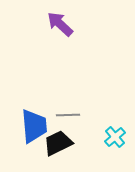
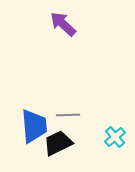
purple arrow: moved 3 px right
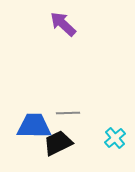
gray line: moved 2 px up
blue trapezoid: rotated 84 degrees counterclockwise
cyan cross: moved 1 px down
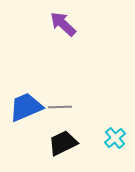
gray line: moved 8 px left, 6 px up
blue trapezoid: moved 8 px left, 19 px up; rotated 24 degrees counterclockwise
black trapezoid: moved 5 px right
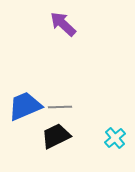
blue trapezoid: moved 1 px left, 1 px up
black trapezoid: moved 7 px left, 7 px up
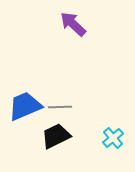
purple arrow: moved 10 px right
cyan cross: moved 2 px left
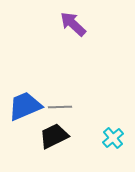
black trapezoid: moved 2 px left
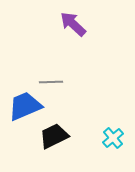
gray line: moved 9 px left, 25 px up
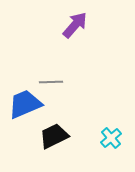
purple arrow: moved 2 px right, 1 px down; rotated 88 degrees clockwise
blue trapezoid: moved 2 px up
cyan cross: moved 2 px left
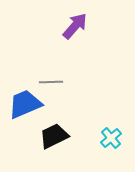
purple arrow: moved 1 px down
